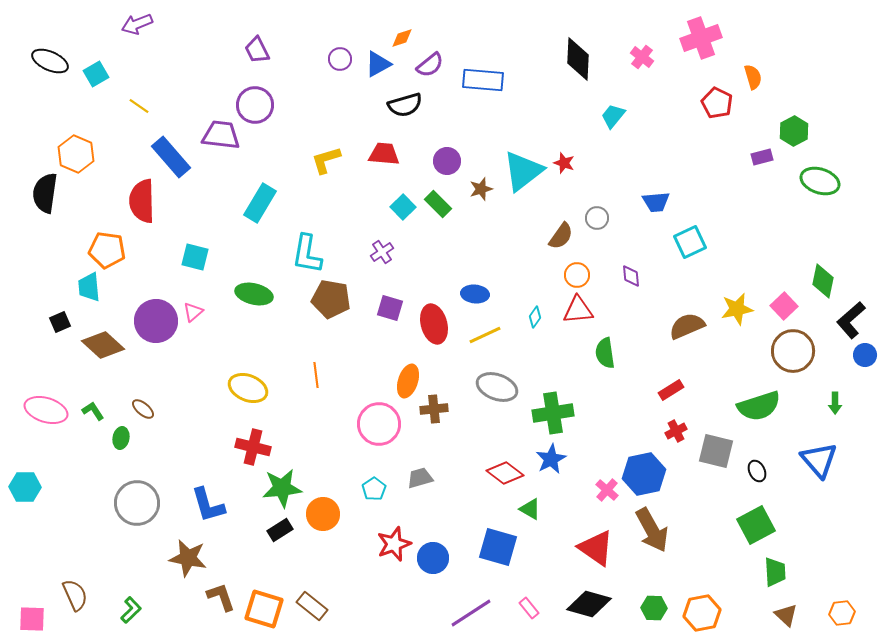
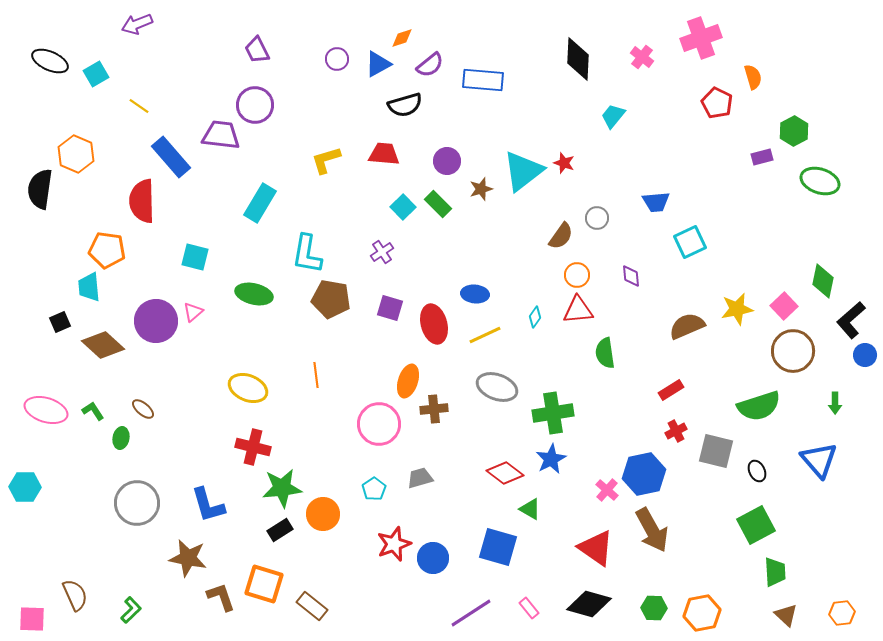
purple circle at (340, 59): moved 3 px left
black semicircle at (45, 193): moved 5 px left, 4 px up
orange square at (264, 609): moved 25 px up
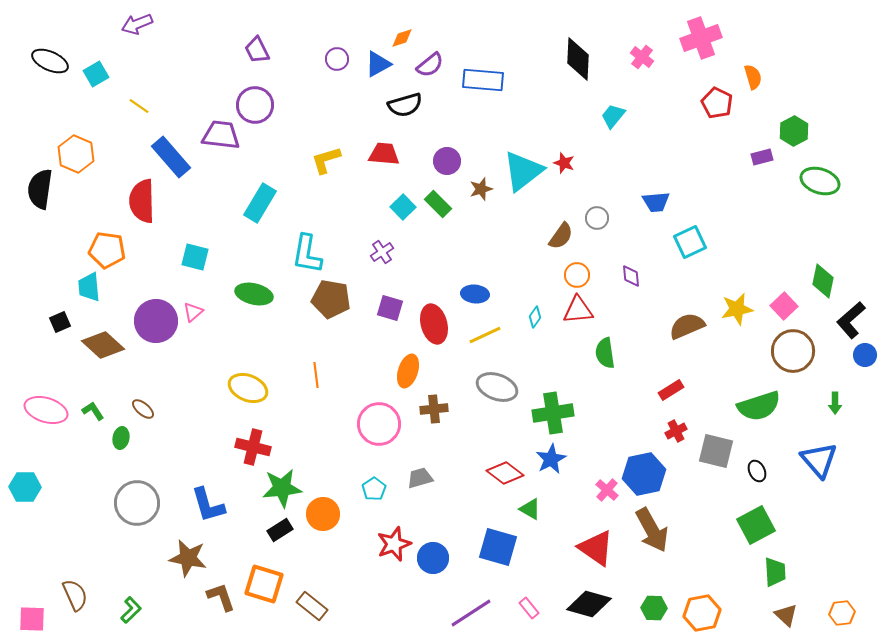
orange ellipse at (408, 381): moved 10 px up
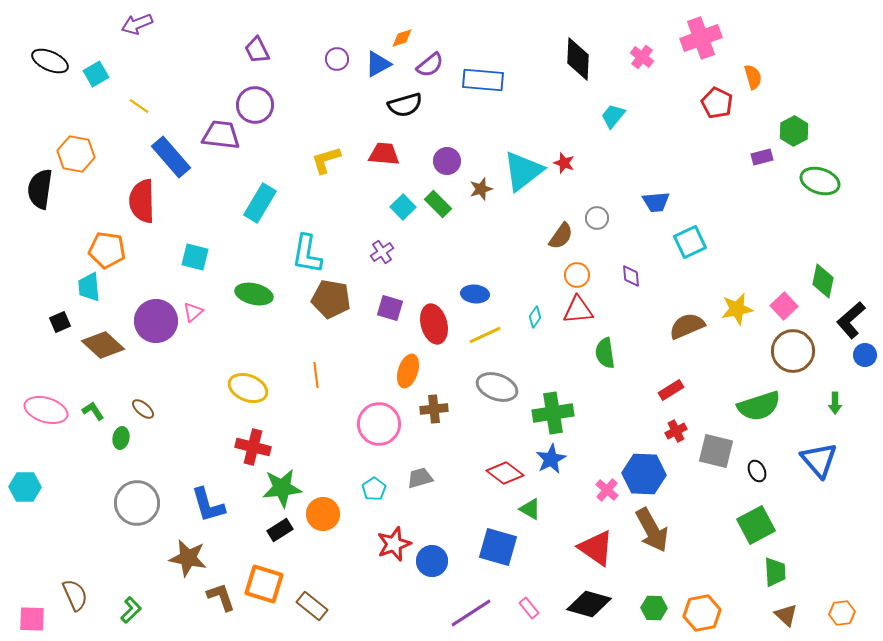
orange hexagon at (76, 154): rotated 12 degrees counterclockwise
blue hexagon at (644, 474): rotated 15 degrees clockwise
blue circle at (433, 558): moved 1 px left, 3 px down
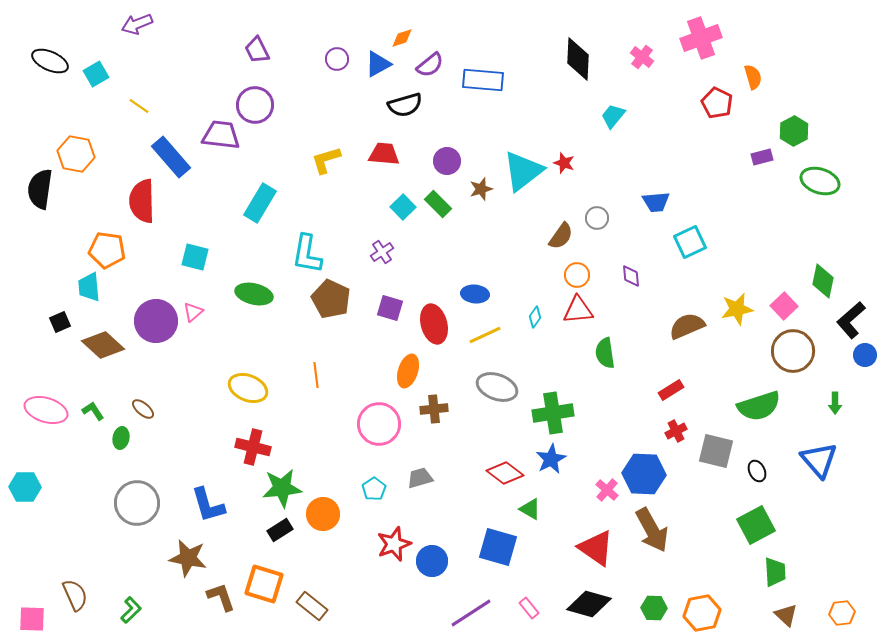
brown pentagon at (331, 299): rotated 15 degrees clockwise
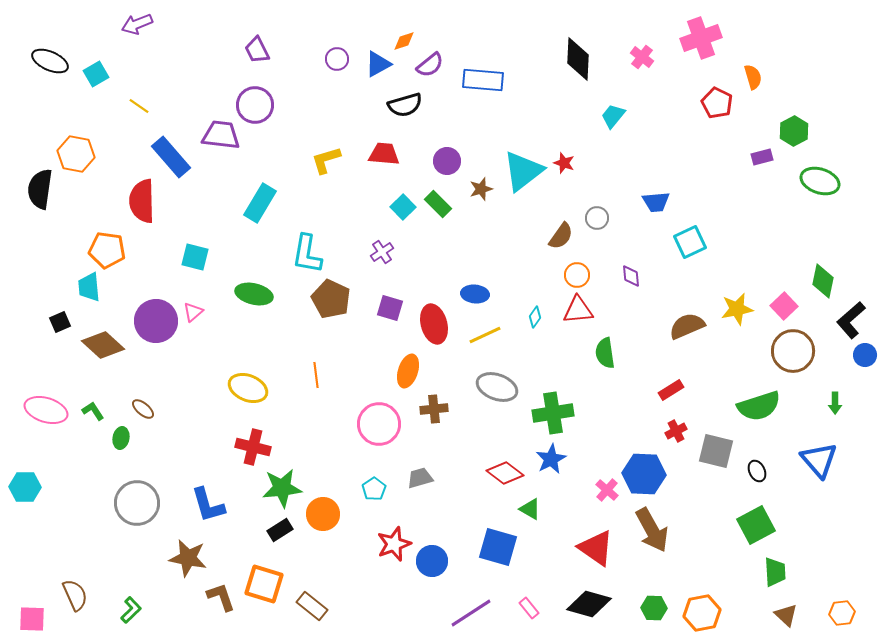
orange diamond at (402, 38): moved 2 px right, 3 px down
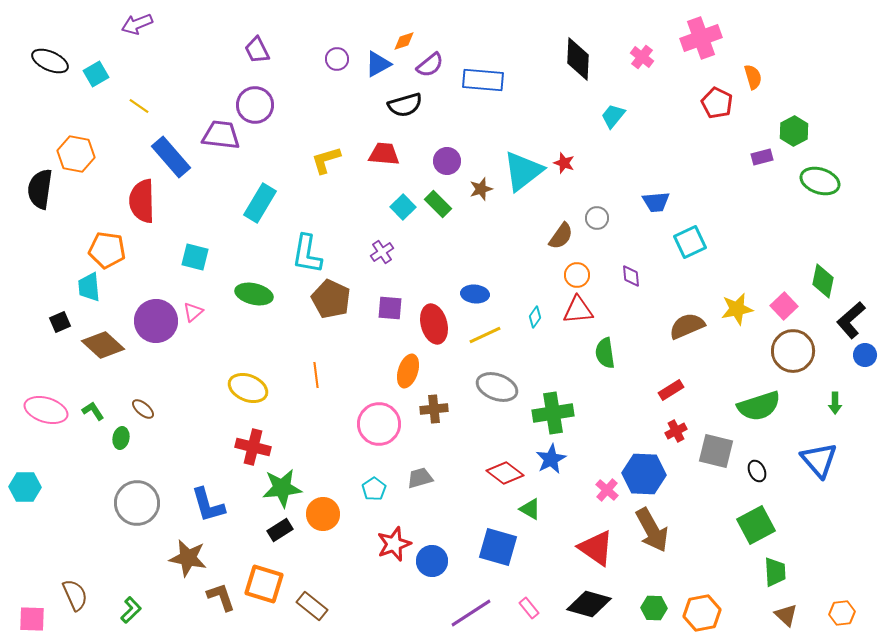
purple square at (390, 308): rotated 12 degrees counterclockwise
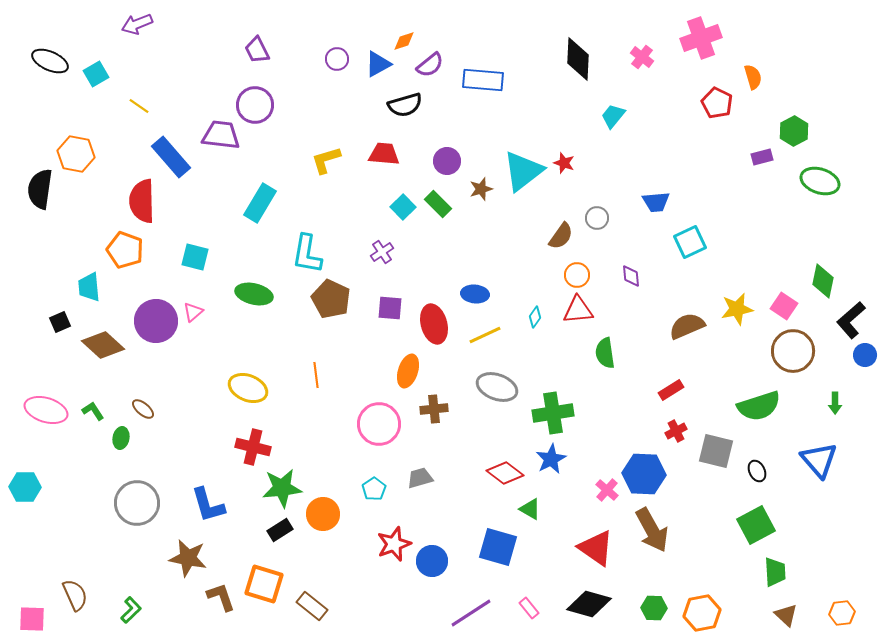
orange pentagon at (107, 250): moved 18 px right; rotated 12 degrees clockwise
pink square at (784, 306): rotated 12 degrees counterclockwise
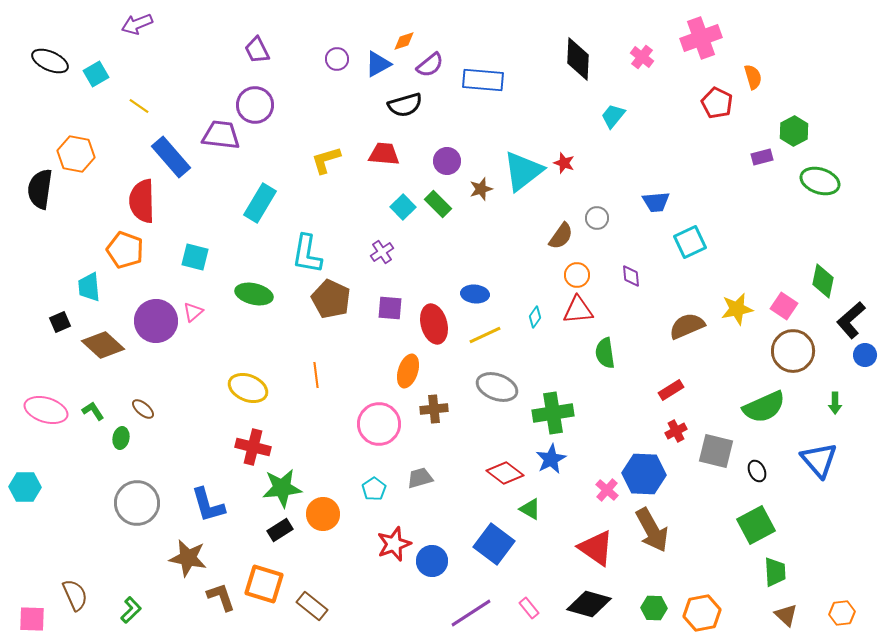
green semicircle at (759, 406): moved 5 px right, 1 px down; rotated 6 degrees counterclockwise
blue square at (498, 547): moved 4 px left, 3 px up; rotated 21 degrees clockwise
